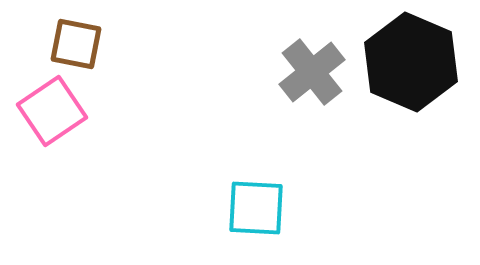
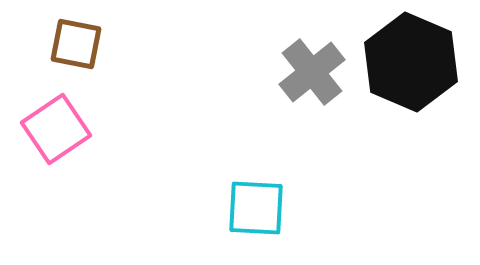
pink square: moved 4 px right, 18 px down
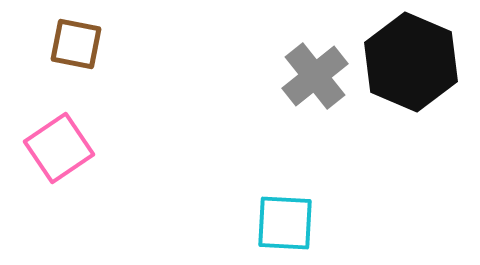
gray cross: moved 3 px right, 4 px down
pink square: moved 3 px right, 19 px down
cyan square: moved 29 px right, 15 px down
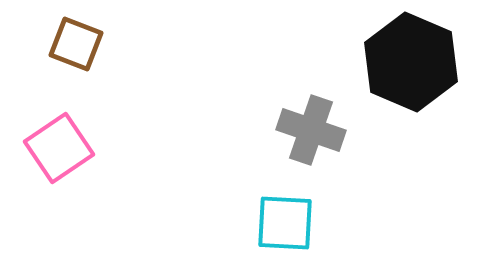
brown square: rotated 10 degrees clockwise
gray cross: moved 4 px left, 54 px down; rotated 32 degrees counterclockwise
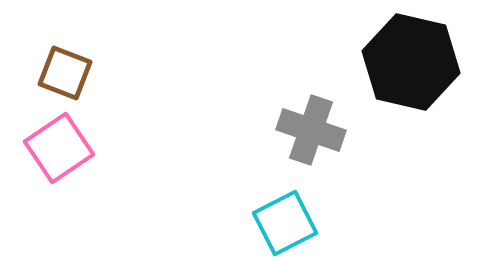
brown square: moved 11 px left, 29 px down
black hexagon: rotated 10 degrees counterclockwise
cyan square: rotated 30 degrees counterclockwise
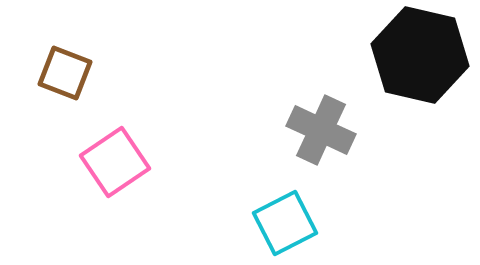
black hexagon: moved 9 px right, 7 px up
gray cross: moved 10 px right; rotated 6 degrees clockwise
pink square: moved 56 px right, 14 px down
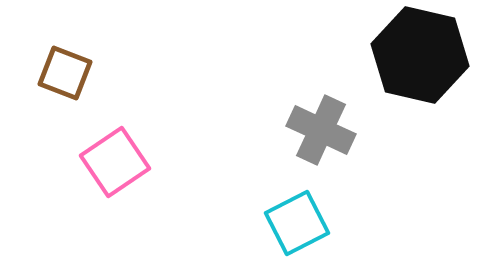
cyan square: moved 12 px right
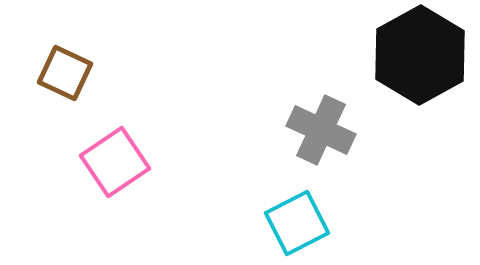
black hexagon: rotated 18 degrees clockwise
brown square: rotated 4 degrees clockwise
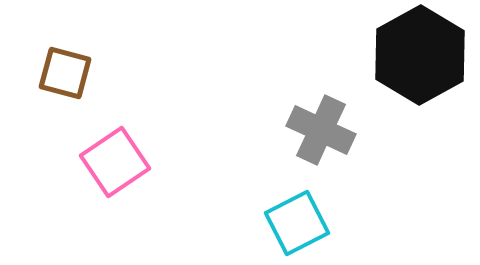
brown square: rotated 10 degrees counterclockwise
